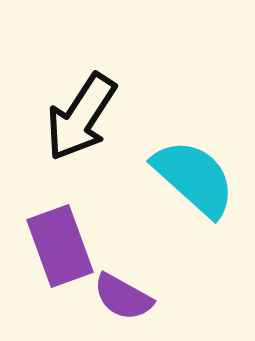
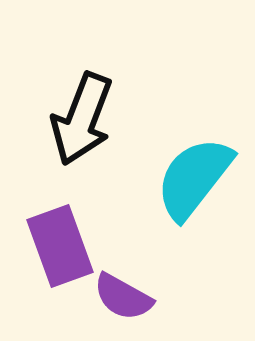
black arrow: moved 1 px right, 2 px down; rotated 12 degrees counterclockwise
cyan semicircle: rotated 94 degrees counterclockwise
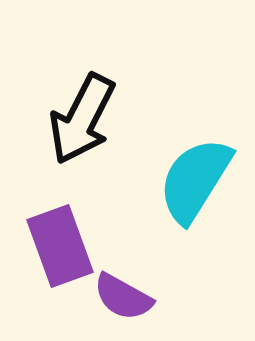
black arrow: rotated 6 degrees clockwise
cyan semicircle: moved 1 px right, 2 px down; rotated 6 degrees counterclockwise
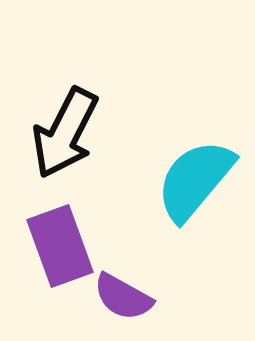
black arrow: moved 17 px left, 14 px down
cyan semicircle: rotated 8 degrees clockwise
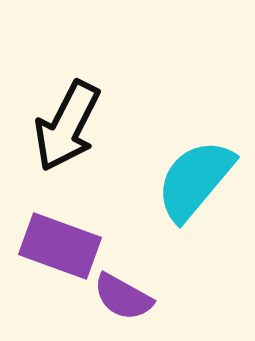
black arrow: moved 2 px right, 7 px up
purple rectangle: rotated 50 degrees counterclockwise
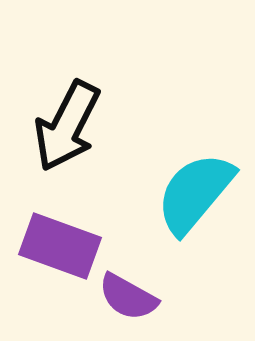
cyan semicircle: moved 13 px down
purple semicircle: moved 5 px right
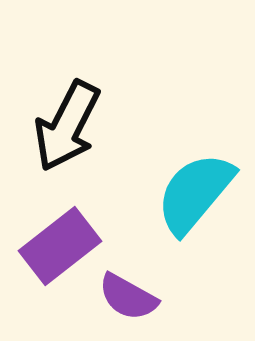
purple rectangle: rotated 58 degrees counterclockwise
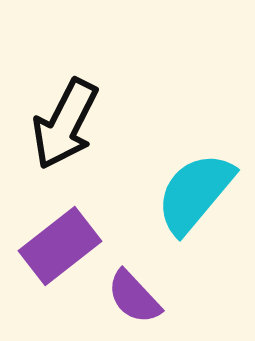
black arrow: moved 2 px left, 2 px up
purple semicircle: moved 6 px right; rotated 18 degrees clockwise
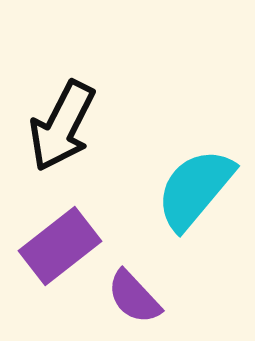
black arrow: moved 3 px left, 2 px down
cyan semicircle: moved 4 px up
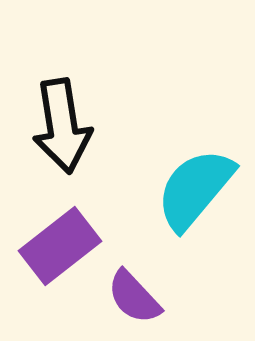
black arrow: rotated 36 degrees counterclockwise
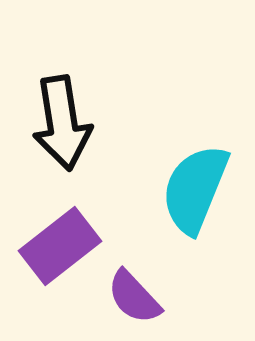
black arrow: moved 3 px up
cyan semicircle: rotated 18 degrees counterclockwise
